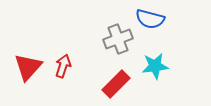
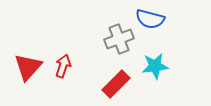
gray cross: moved 1 px right
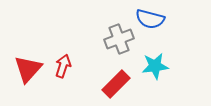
red triangle: moved 2 px down
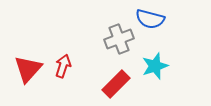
cyan star: rotated 12 degrees counterclockwise
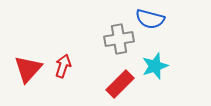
gray cross: rotated 12 degrees clockwise
red rectangle: moved 4 px right
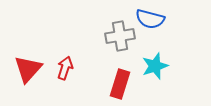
gray cross: moved 1 px right, 3 px up
red arrow: moved 2 px right, 2 px down
red rectangle: rotated 28 degrees counterclockwise
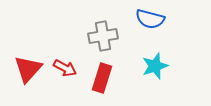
gray cross: moved 17 px left
red arrow: rotated 100 degrees clockwise
red rectangle: moved 18 px left, 6 px up
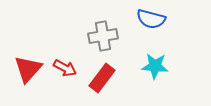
blue semicircle: moved 1 px right
cyan star: rotated 24 degrees clockwise
red rectangle: rotated 20 degrees clockwise
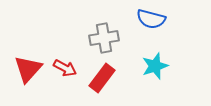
gray cross: moved 1 px right, 2 px down
cyan star: rotated 24 degrees counterclockwise
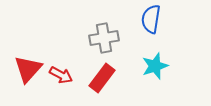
blue semicircle: rotated 84 degrees clockwise
red arrow: moved 4 px left, 7 px down
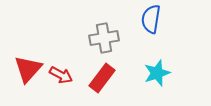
cyan star: moved 2 px right, 7 px down
